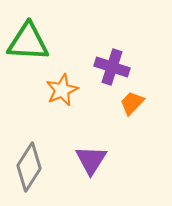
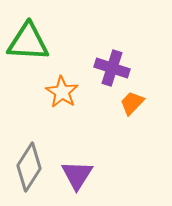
purple cross: moved 1 px down
orange star: moved 2 px down; rotated 16 degrees counterclockwise
purple triangle: moved 14 px left, 15 px down
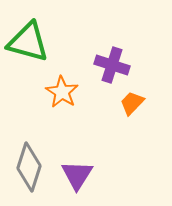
green triangle: rotated 12 degrees clockwise
purple cross: moved 3 px up
gray diamond: rotated 15 degrees counterclockwise
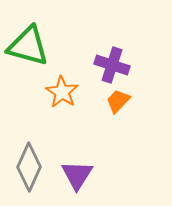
green triangle: moved 4 px down
orange trapezoid: moved 14 px left, 2 px up
gray diamond: rotated 6 degrees clockwise
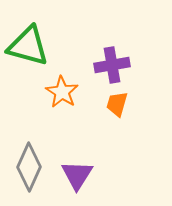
purple cross: rotated 28 degrees counterclockwise
orange trapezoid: moved 1 px left, 3 px down; rotated 28 degrees counterclockwise
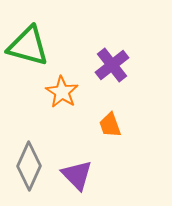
purple cross: rotated 28 degrees counterclockwise
orange trapezoid: moved 7 px left, 21 px down; rotated 36 degrees counterclockwise
gray diamond: moved 1 px up
purple triangle: rotated 16 degrees counterclockwise
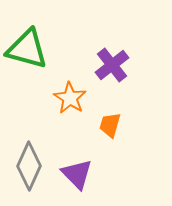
green triangle: moved 1 px left, 3 px down
orange star: moved 8 px right, 6 px down
orange trapezoid: rotated 36 degrees clockwise
purple triangle: moved 1 px up
